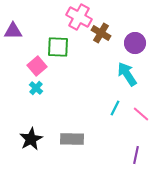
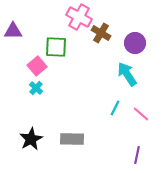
green square: moved 2 px left
purple line: moved 1 px right
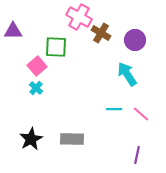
purple circle: moved 3 px up
cyan line: moved 1 px left, 1 px down; rotated 63 degrees clockwise
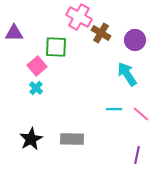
purple triangle: moved 1 px right, 2 px down
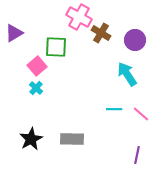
purple triangle: rotated 30 degrees counterclockwise
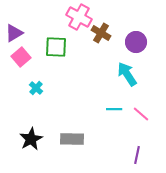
purple circle: moved 1 px right, 2 px down
pink square: moved 16 px left, 9 px up
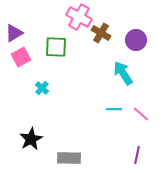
purple circle: moved 2 px up
pink square: rotated 12 degrees clockwise
cyan arrow: moved 4 px left, 1 px up
cyan cross: moved 6 px right
gray rectangle: moved 3 px left, 19 px down
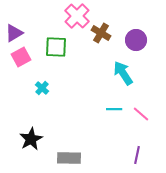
pink cross: moved 2 px left, 1 px up; rotated 15 degrees clockwise
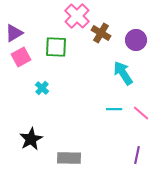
pink line: moved 1 px up
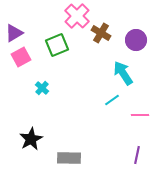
green square: moved 1 px right, 2 px up; rotated 25 degrees counterclockwise
cyan line: moved 2 px left, 9 px up; rotated 35 degrees counterclockwise
pink line: moved 1 px left, 2 px down; rotated 42 degrees counterclockwise
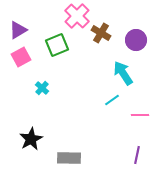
purple triangle: moved 4 px right, 3 px up
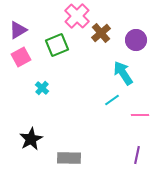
brown cross: rotated 18 degrees clockwise
